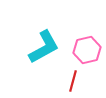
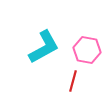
pink hexagon: rotated 24 degrees clockwise
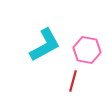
cyan L-shape: moved 1 px right, 2 px up
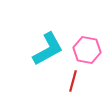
cyan L-shape: moved 3 px right, 4 px down
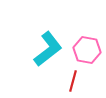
cyan L-shape: rotated 9 degrees counterclockwise
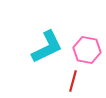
cyan L-shape: moved 1 px left, 2 px up; rotated 12 degrees clockwise
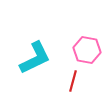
cyan L-shape: moved 12 px left, 11 px down
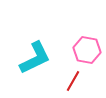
red line: rotated 15 degrees clockwise
